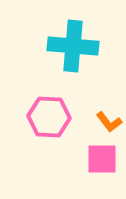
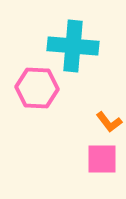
pink hexagon: moved 12 px left, 29 px up
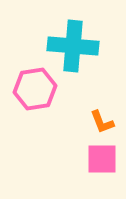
pink hexagon: moved 2 px left, 1 px down; rotated 12 degrees counterclockwise
orange L-shape: moved 7 px left; rotated 16 degrees clockwise
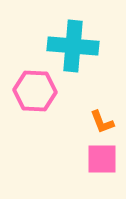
pink hexagon: moved 2 px down; rotated 12 degrees clockwise
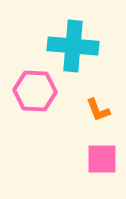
orange L-shape: moved 4 px left, 12 px up
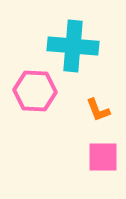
pink square: moved 1 px right, 2 px up
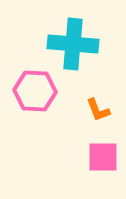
cyan cross: moved 2 px up
